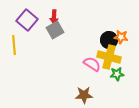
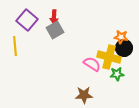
black circle: moved 15 px right, 8 px down
yellow line: moved 1 px right, 1 px down
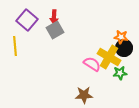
yellow cross: rotated 15 degrees clockwise
green star: moved 3 px right, 1 px up
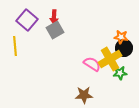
yellow cross: moved 1 px right, 2 px down; rotated 30 degrees clockwise
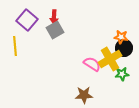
green star: moved 2 px right, 1 px down
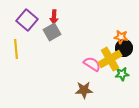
gray square: moved 3 px left, 2 px down
yellow line: moved 1 px right, 3 px down
brown star: moved 5 px up
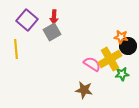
black circle: moved 4 px right, 2 px up
brown star: rotated 12 degrees clockwise
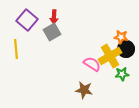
black circle: moved 2 px left, 3 px down
yellow cross: moved 3 px up
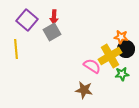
pink semicircle: moved 2 px down
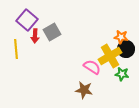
red arrow: moved 19 px left, 19 px down
pink semicircle: moved 1 px down
green star: rotated 16 degrees clockwise
